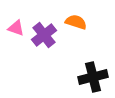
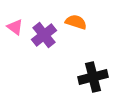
pink triangle: moved 1 px left, 1 px up; rotated 18 degrees clockwise
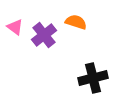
black cross: moved 1 px down
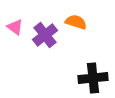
purple cross: moved 1 px right
black cross: rotated 8 degrees clockwise
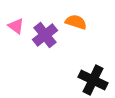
pink triangle: moved 1 px right, 1 px up
black cross: moved 2 px down; rotated 32 degrees clockwise
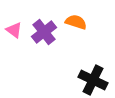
pink triangle: moved 2 px left, 4 px down
purple cross: moved 1 px left, 3 px up
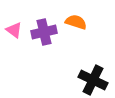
purple cross: rotated 25 degrees clockwise
